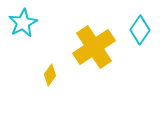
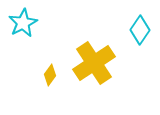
yellow cross: moved 16 px down
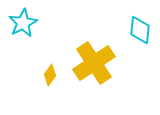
cyan diamond: rotated 28 degrees counterclockwise
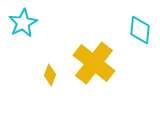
yellow cross: rotated 18 degrees counterclockwise
yellow diamond: rotated 15 degrees counterclockwise
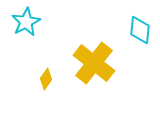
cyan star: moved 3 px right, 1 px up
yellow diamond: moved 4 px left, 4 px down; rotated 15 degrees clockwise
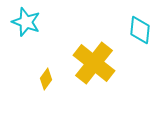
cyan star: rotated 24 degrees counterclockwise
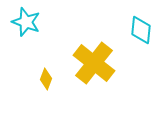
cyan diamond: moved 1 px right
yellow diamond: rotated 15 degrees counterclockwise
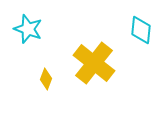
cyan star: moved 2 px right, 7 px down
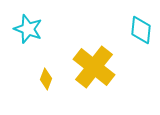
yellow cross: moved 4 px down
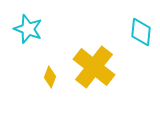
cyan diamond: moved 2 px down
yellow diamond: moved 4 px right, 2 px up
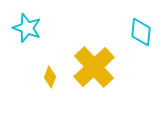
cyan star: moved 1 px left, 1 px up
yellow cross: rotated 9 degrees clockwise
